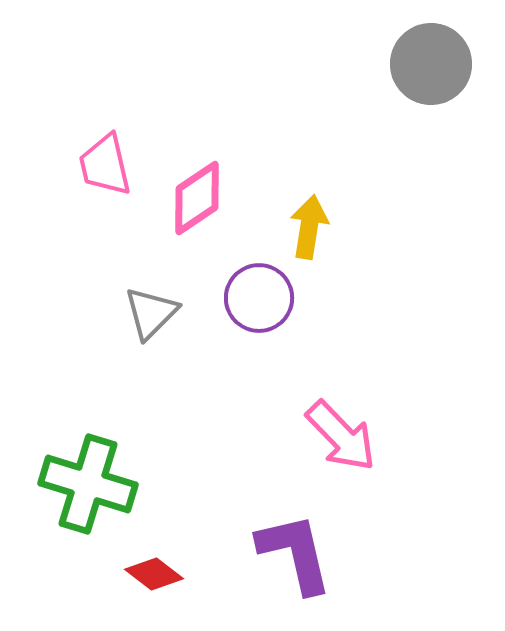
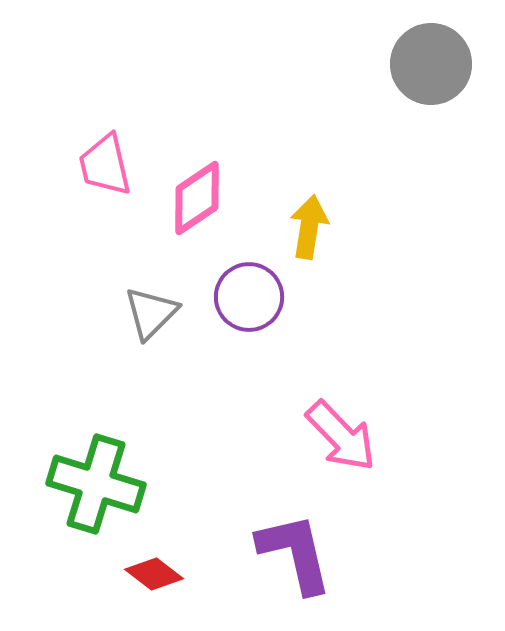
purple circle: moved 10 px left, 1 px up
green cross: moved 8 px right
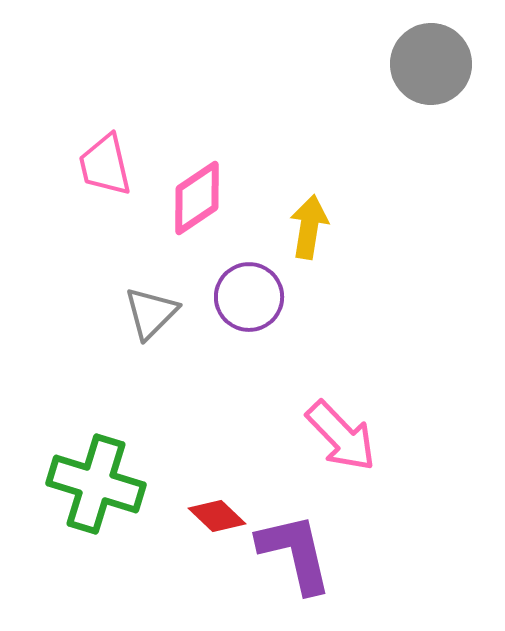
red diamond: moved 63 px right, 58 px up; rotated 6 degrees clockwise
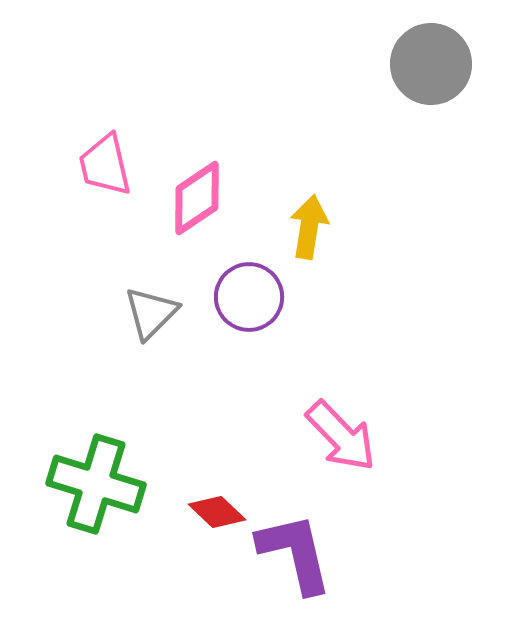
red diamond: moved 4 px up
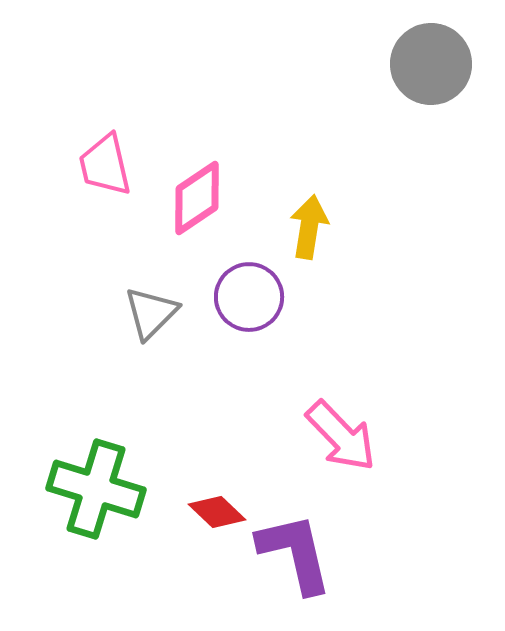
green cross: moved 5 px down
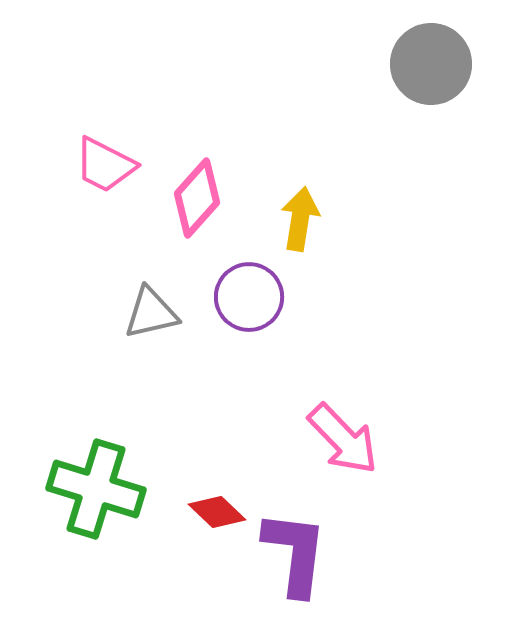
pink trapezoid: rotated 50 degrees counterclockwise
pink diamond: rotated 14 degrees counterclockwise
yellow arrow: moved 9 px left, 8 px up
gray triangle: rotated 32 degrees clockwise
pink arrow: moved 2 px right, 3 px down
purple L-shape: rotated 20 degrees clockwise
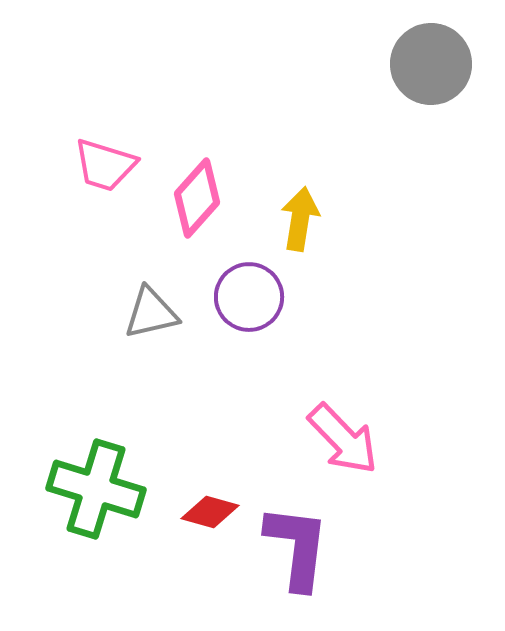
pink trapezoid: rotated 10 degrees counterclockwise
red diamond: moved 7 px left; rotated 28 degrees counterclockwise
purple L-shape: moved 2 px right, 6 px up
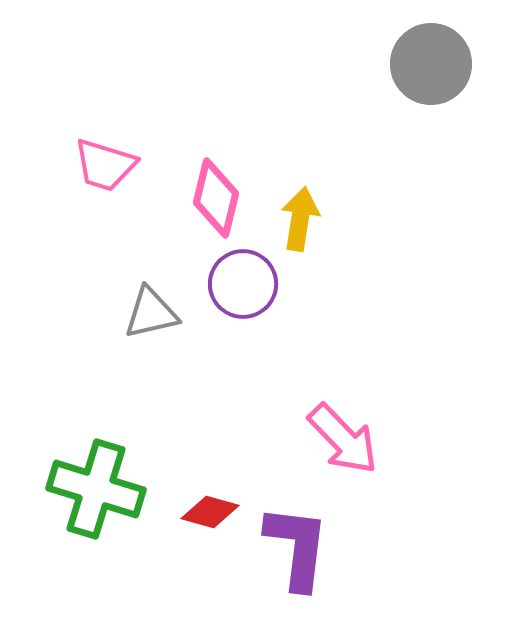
pink diamond: moved 19 px right; rotated 28 degrees counterclockwise
purple circle: moved 6 px left, 13 px up
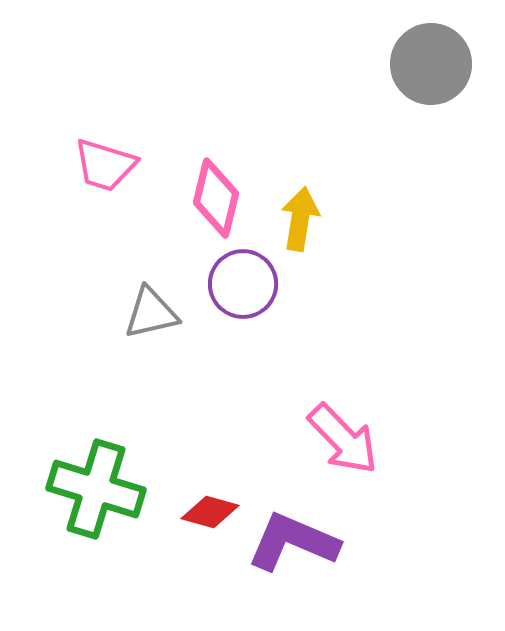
purple L-shape: moved 4 px left, 5 px up; rotated 74 degrees counterclockwise
